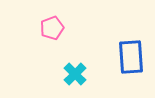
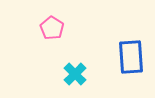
pink pentagon: rotated 20 degrees counterclockwise
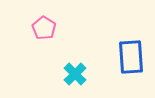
pink pentagon: moved 8 px left
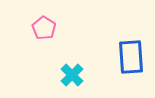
cyan cross: moved 3 px left, 1 px down
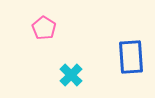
cyan cross: moved 1 px left
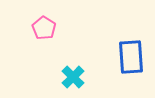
cyan cross: moved 2 px right, 2 px down
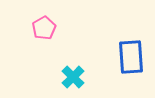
pink pentagon: rotated 10 degrees clockwise
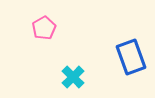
blue rectangle: rotated 16 degrees counterclockwise
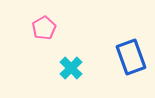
cyan cross: moved 2 px left, 9 px up
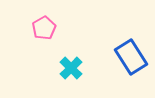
blue rectangle: rotated 12 degrees counterclockwise
